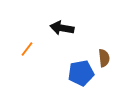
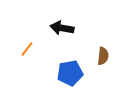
brown semicircle: moved 1 px left, 2 px up; rotated 12 degrees clockwise
blue pentagon: moved 11 px left
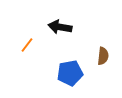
black arrow: moved 2 px left, 1 px up
orange line: moved 4 px up
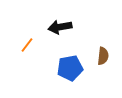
black arrow: rotated 20 degrees counterclockwise
blue pentagon: moved 5 px up
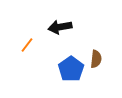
brown semicircle: moved 7 px left, 3 px down
blue pentagon: moved 1 px right, 1 px down; rotated 25 degrees counterclockwise
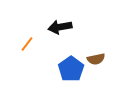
orange line: moved 1 px up
brown semicircle: rotated 72 degrees clockwise
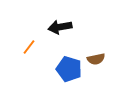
orange line: moved 2 px right, 3 px down
blue pentagon: moved 2 px left; rotated 20 degrees counterclockwise
